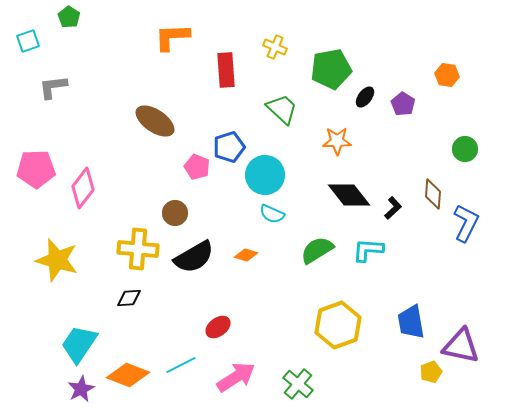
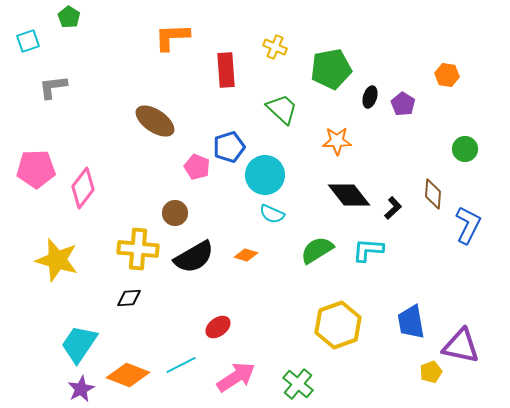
black ellipse at (365, 97): moved 5 px right; rotated 20 degrees counterclockwise
blue L-shape at (466, 223): moved 2 px right, 2 px down
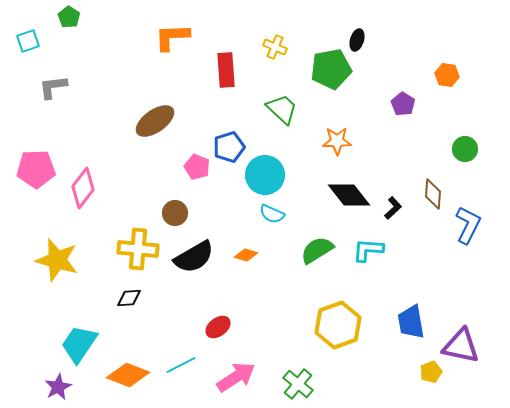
black ellipse at (370, 97): moved 13 px left, 57 px up
brown ellipse at (155, 121): rotated 69 degrees counterclockwise
purple star at (81, 389): moved 23 px left, 2 px up
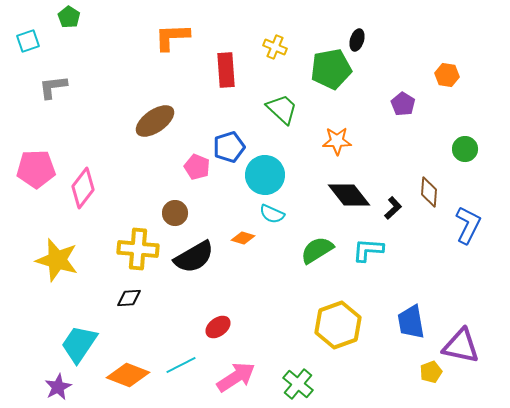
brown diamond at (433, 194): moved 4 px left, 2 px up
orange diamond at (246, 255): moved 3 px left, 17 px up
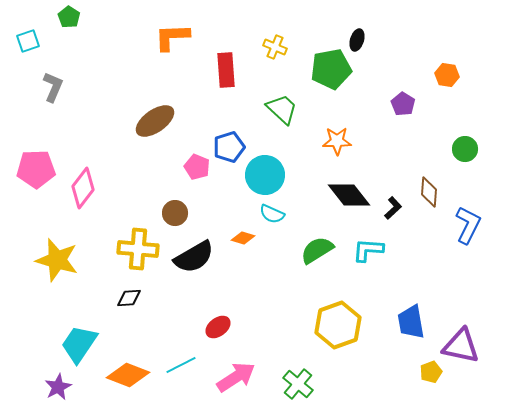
gray L-shape at (53, 87): rotated 120 degrees clockwise
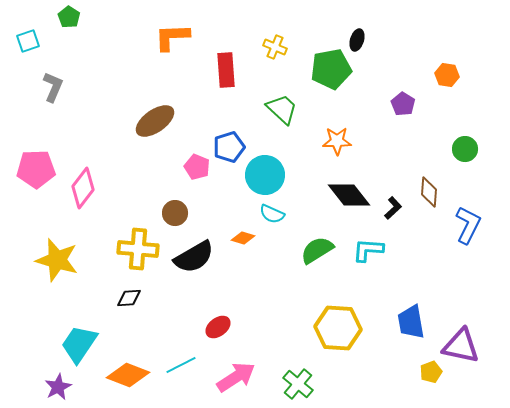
yellow hexagon at (338, 325): moved 3 px down; rotated 24 degrees clockwise
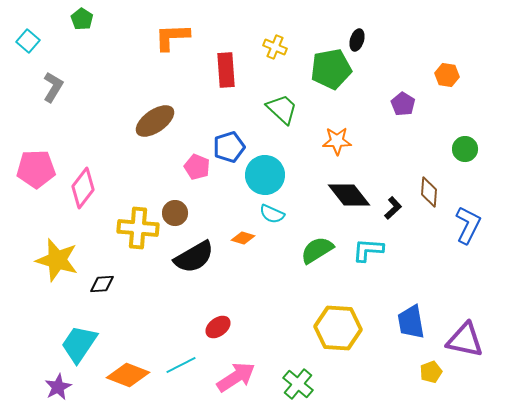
green pentagon at (69, 17): moved 13 px right, 2 px down
cyan square at (28, 41): rotated 30 degrees counterclockwise
gray L-shape at (53, 87): rotated 8 degrees clockwise
yellow cross at (138, 249): moved 21 px up
black diamond at (129, 298): moved 27 px left, 14 px up
purple triangle at (461, 346): moved 4 px right, 6 px up
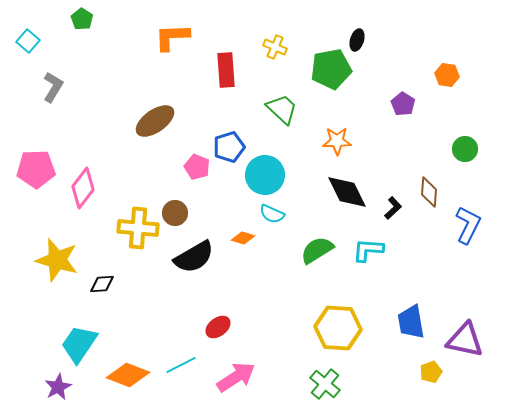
black diamond at (349, 195): moved 2 px left, 3 px up; rotated 12 degrees clockwise
green cross at (298, 384): moved 27 px right
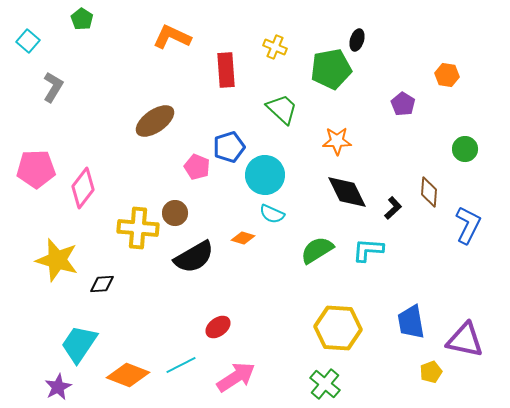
orange L-shape at (172, 37): rotated 27 degrees clockwise
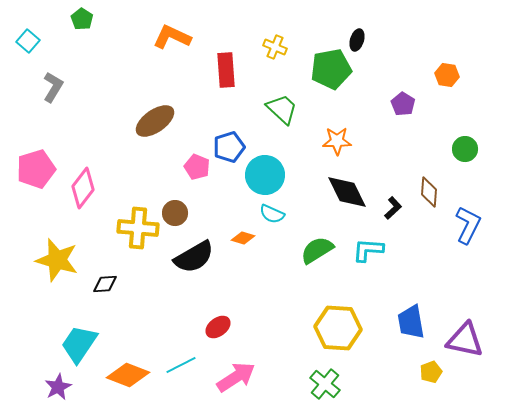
pink pentagon at (36, 169): rotated 15 degrees counterclockwise
black diamond at (102, 284): moved 3 px right
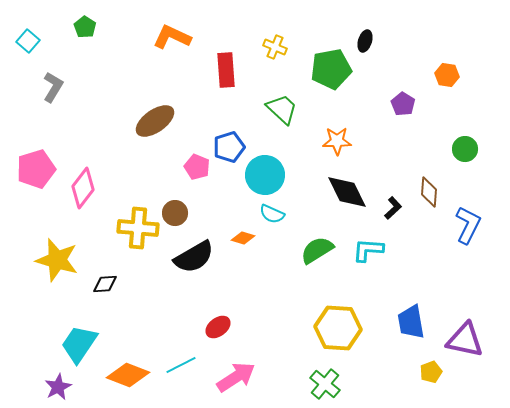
green pentagon at (82, 19): moved 3 px right, 8 px down
black ellipse at (357, 40): moved 8 px right, 1 px down
